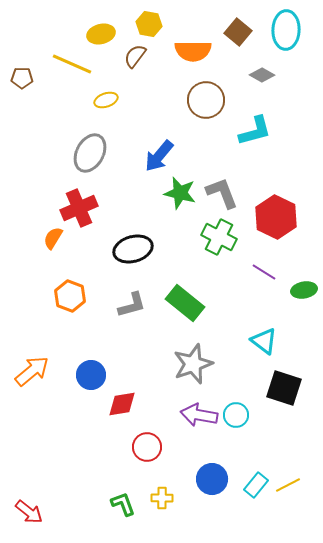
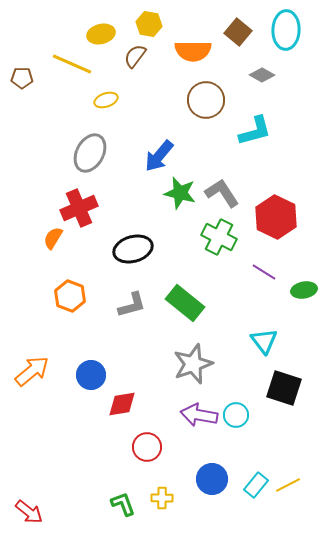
gray L-shape at (222, 193): rotated 12 degrees counterclockwise
cyan triangle at (264, 341): rotated 16 degrees clockwise
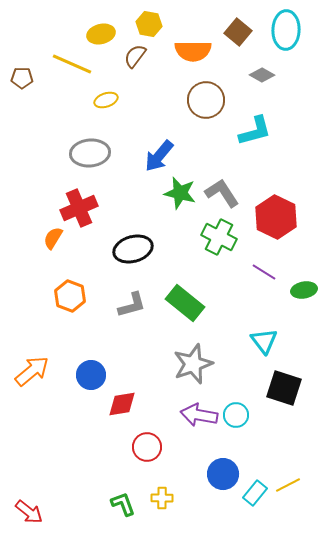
gray ellipse at (90, 153): rotated 57 degrees clockwise
blue circle at (212, 479): moved 11 px right, 5 px up
cyan rectangle at (256, 485): moved 1 px left, 8 px down
